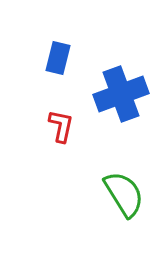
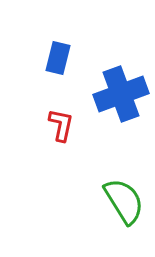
red L-shape: moved 1 px up
green semicircle: moved 7 px down
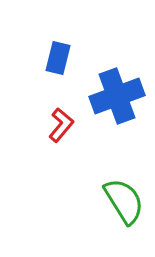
blue cross: moved 4 px left, 2 px down
red L-shape: rotated 28 degrees clockwise
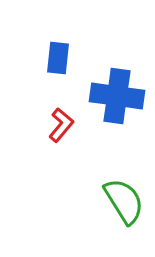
blue rectangle: rotated 8 degrees counterclockwise
blue cross: rotated 28 degrees clockwise
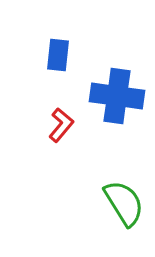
blue rectangle: moved 3 px up
green semicircle: moved 2 px down
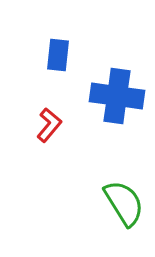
red L-shape: moved 12 px left
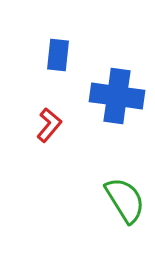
green semicircle: moved 1 px right, 3 px up
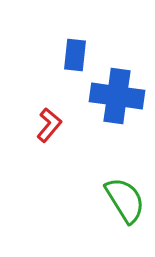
blue rectangle: moved 17 px right
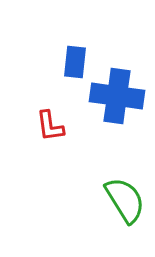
blue rectangle: moved 7 px down
red L-shape: moved 1 px right, 1 px down; rotated 132 degrees clockwise
